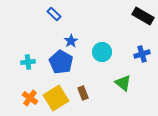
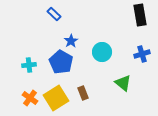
black rectangle: moved 3 px left, 1 px up; rotated 50 degrees clockwise
cyan cross: moved 1 px right, 3 px down
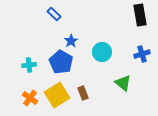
yellow square: moved 1 px right, 3 px up
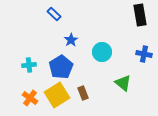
blue star: moved 1 px up
blue cross: moved 2 px right; rotated 28 degrees clockwise
blue pentagon: moved 5 px down; rotated 10 degrees clockwise
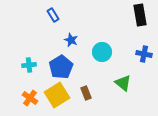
blue rectangle: moved 1 px left, 1 px down; rotated 16 degrees clockwise
blue star: rotated 16 degrees counterclockwise
brown rectangle: moved 3 px right
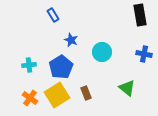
green triangle: moved 4 px right, 5 px down
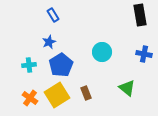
blue star: moved 22 px left, 2 px down; rotated 24 degrees clockwise
blue pentagon: moved 2 px up
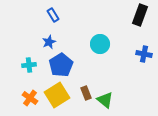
black rectangle: rotated 30 degrees clockwise
cyan circle: moved 2 px left, 8 px up
green triangle: moved 22 px left, 12 px down
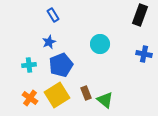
blue pentagon: rotated 10 degrees clockwise
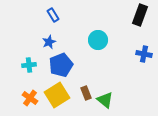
cyan circle: moved 2 px left, 4 px up
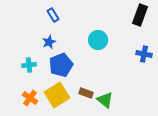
brown rectangle: rotated 48 degrees counterclockwise
